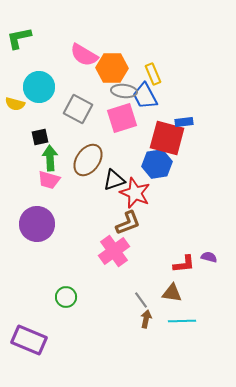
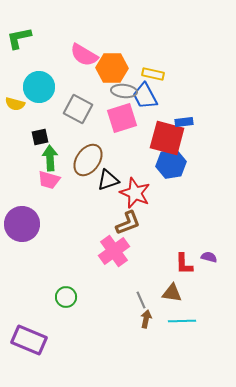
yellow rectangle: rotated 55 degrees counterclockwise
blue hexagon: moved 14 px right
black triangle: moved 6 px left
purple circle: moved 15 px left
red L-shape: rotated 95 degrees clockwise
gray line: rotated 12 degrees clockwise
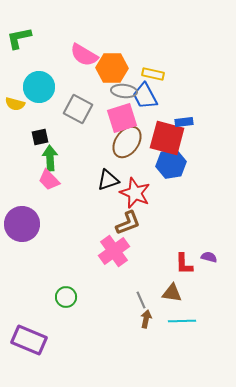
brown ellipse: moved 39 px right, 18 px up
pink trapezoid: rotated 30 degrees clockwise
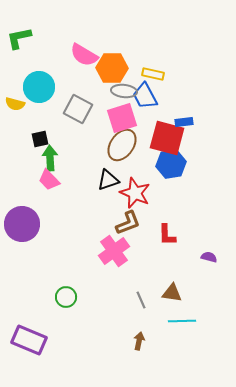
black square: moved 2 px down
brown ellipse: moved 5 px left, 3 px down
red L-shape: moved 17 px left, 29 px up
brown arrow: moved 7 px left, 22 px down
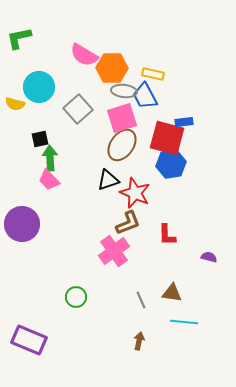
gray square: rotated 20 degrees clockwise
green circle: moved 10 px right
cyan line: moved 2 px right, 1 px down; rotated 8 degrees clockwise
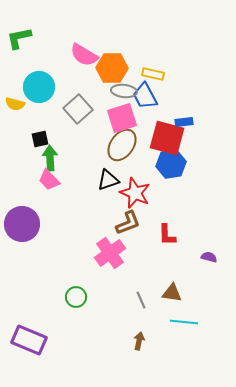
pink cross: moved 4 px left, 2 px down
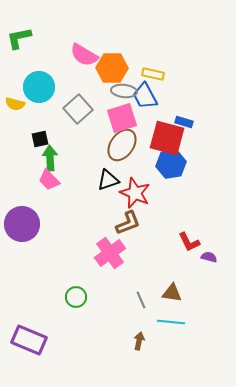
blue rectangle: rotated 24 degrees clockwise
red L-shape: moved 22 px right, 7 px down; rotated 25 degrees counterclockwise
cyan line: moved 13 px left
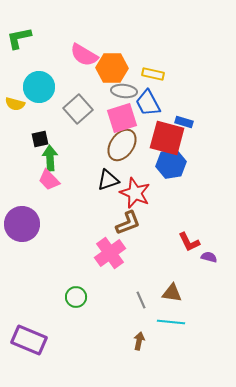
blue trapezoid: moved 3 px right, 7 px down
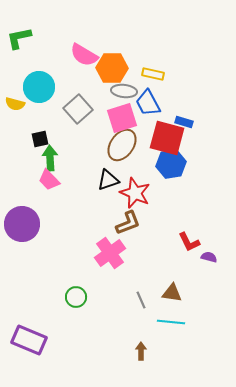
brown arrow: moved 2 px right, 10 px down; rotated 12 degrees counterclockwise
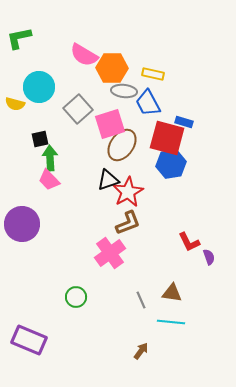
pink square: moved 12 px left, 6 px down
red star: moved 7 px left, 1 px up; rotated 20 degrees clockwise
purple semicircle: rotated 56 degrees clockwise
brown arrow: rotated 36 degrees clockwise
